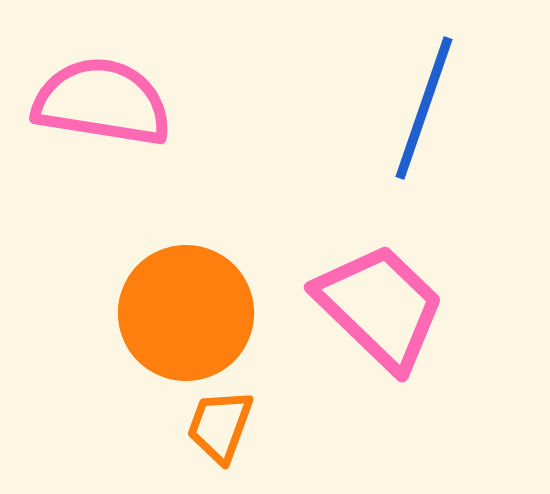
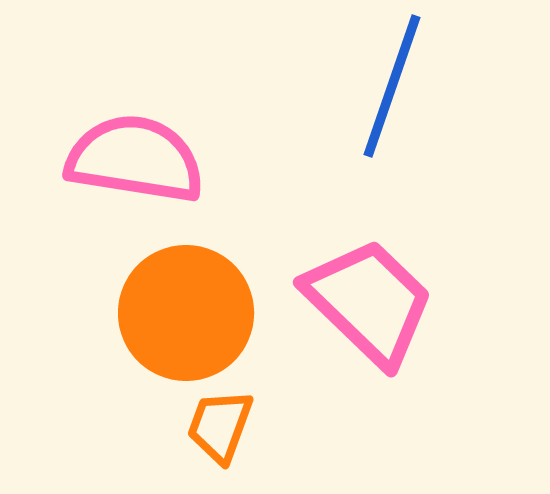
pink semicircle: moved 33 px right, 57 px down
blue line: moved 32 px left, 22 px up
pink trapezoid: moved 11 px left, 5 px up
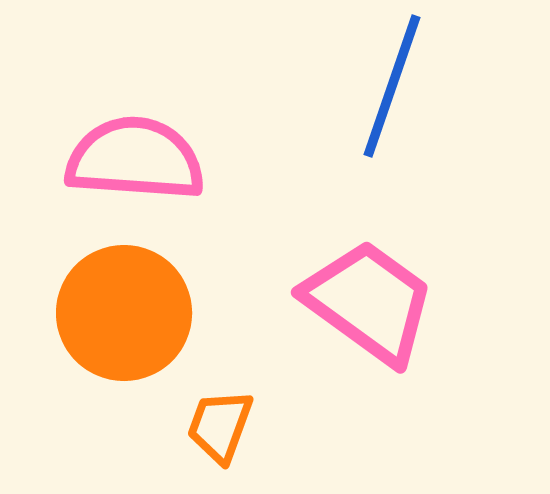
pink semicircle: rotated 5 degrees counterclockwise
pink trapezoid: rotated 8 degrees counterclockwise
orange circle: moved 62 px left
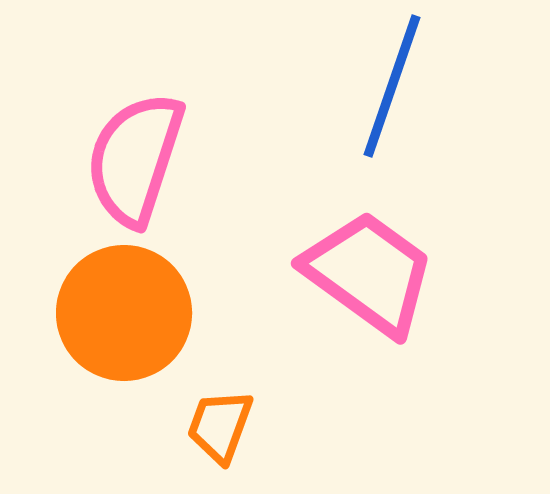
pink semicircle: rotated 76 degrees counterclockwise
pink trapezoid: moved 29 px up
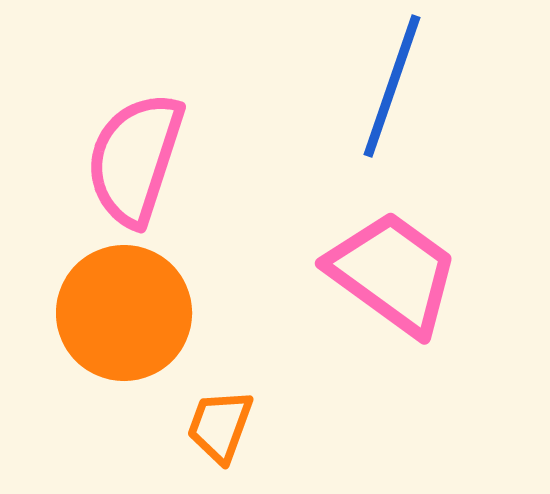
pink trapezoid: moved 24 px right
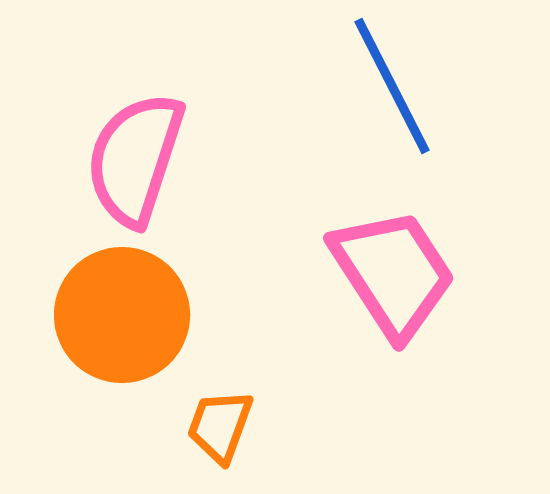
blue line: rotated 46 degrees counterclockwise
pink trapezoid: rotated 21 degrees clockwise
orange circle: moved 2 px left, 2 px down
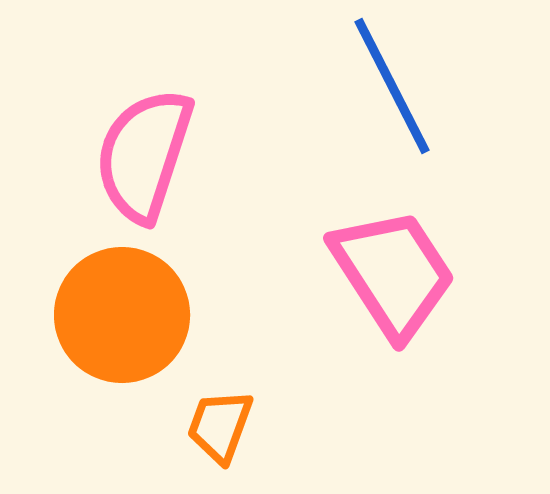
pink semicircle: moved 9 px right, 4 px up
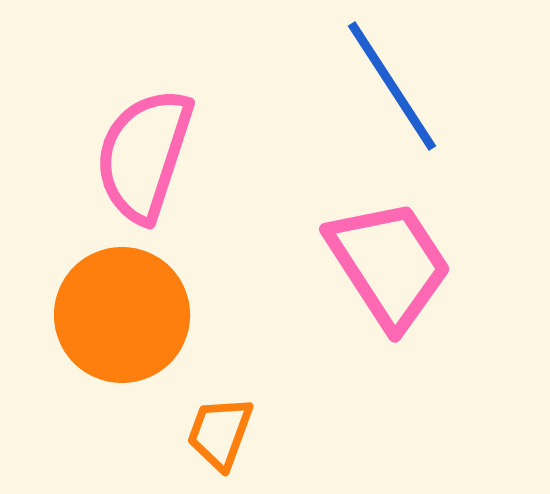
blue line: rotated 6 degrees counterclockwise
pink trapezoid: moved 4 px left, 9 px up
orange trapezoid: moved 7 px down
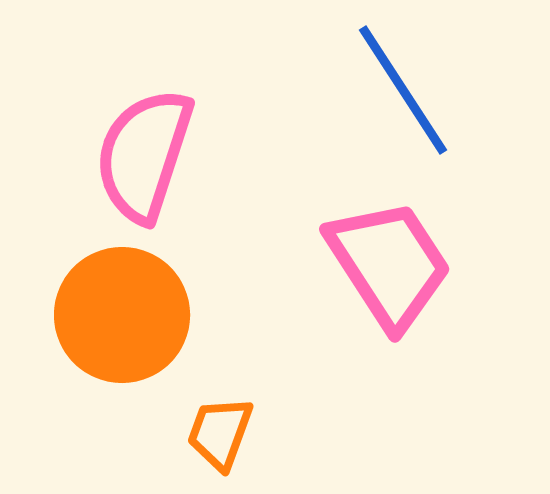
blue line: moved 11 px right, 4 px down
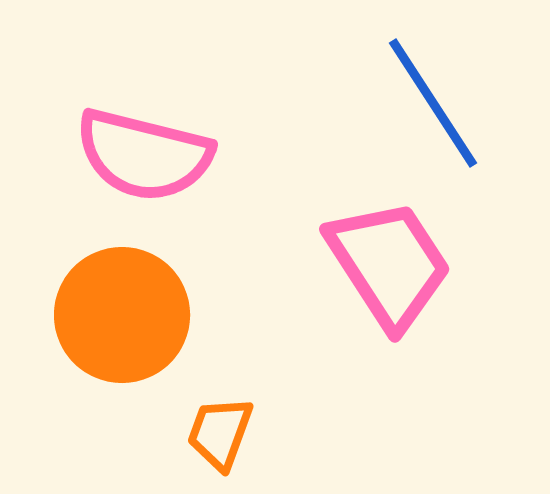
blue line: moved 30 px right, 13 px down
pink semicircle: rotated 94 degrees counterclockwise
